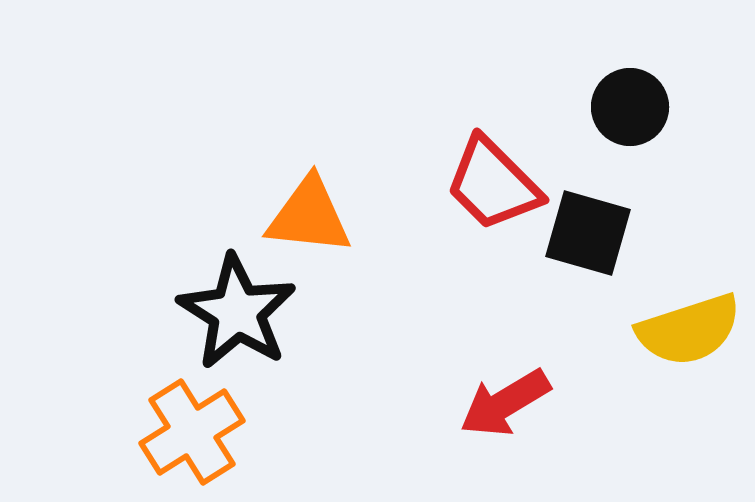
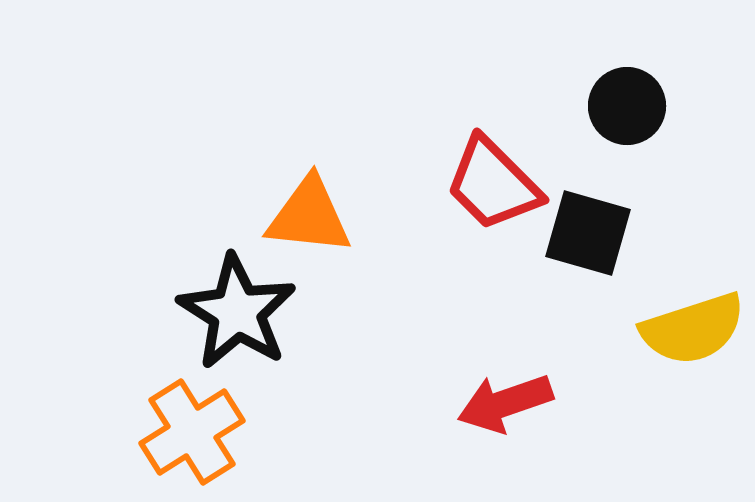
black circle: moved 3 px left, 1 px up
yellow semicircle: moved 4 px right, 1 px up
red arrow: rotated 12 degrees clockwise
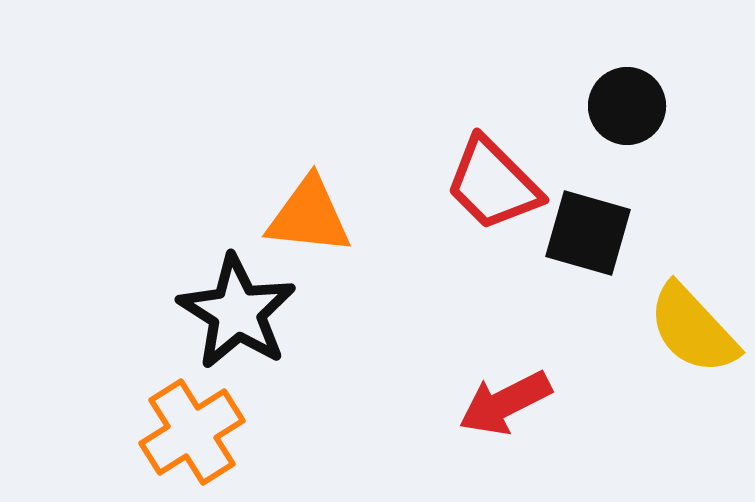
yellow semicircle: rotated 65 degrees clockwise
red arrow: rotated 8 degrees counterclockwise
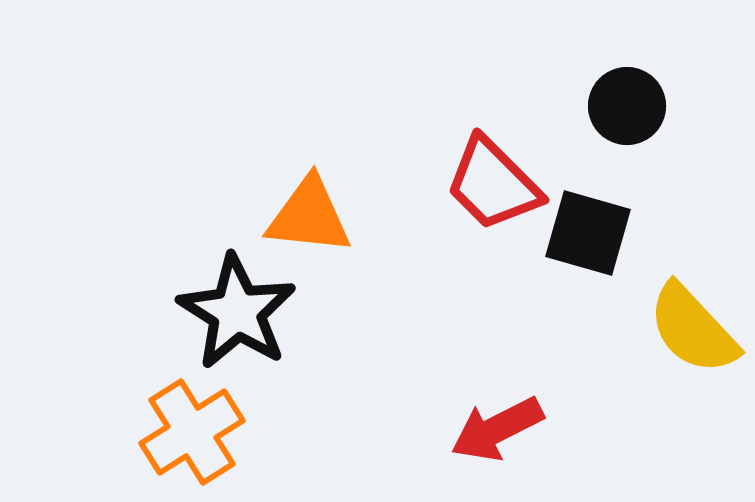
red arrow: moved 8 px left, 26 px down
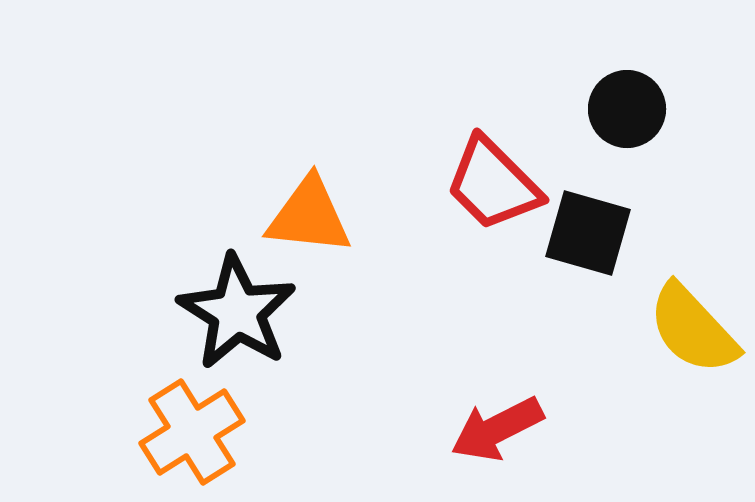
black circle: moved 3 px down
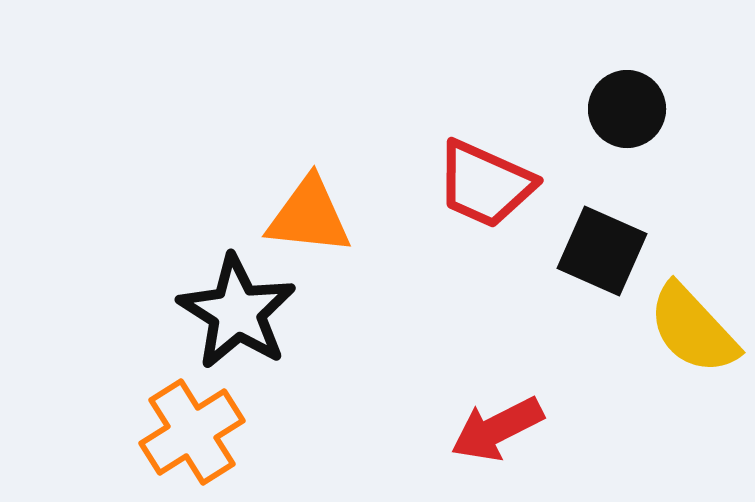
red trapezoid: moved 8 px left; rotated 21 degrees counterclockwise
black square: moved 14 px right, 18 px down; rotated 8 degrees clockwise
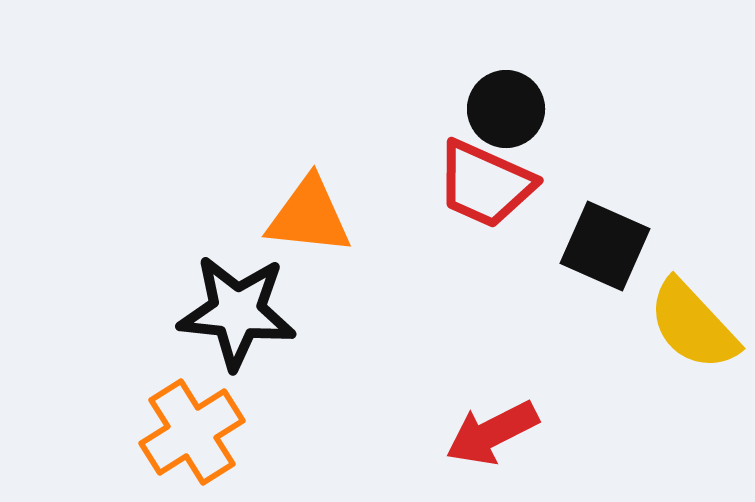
black circle: moved 121 px left
black square: moved 3 px right, 5 px up
black star: rotated 26 degrees counterclockwise
yellow semicircle: moved 4 px up
red arrow: moved 5 px left, 4 px down
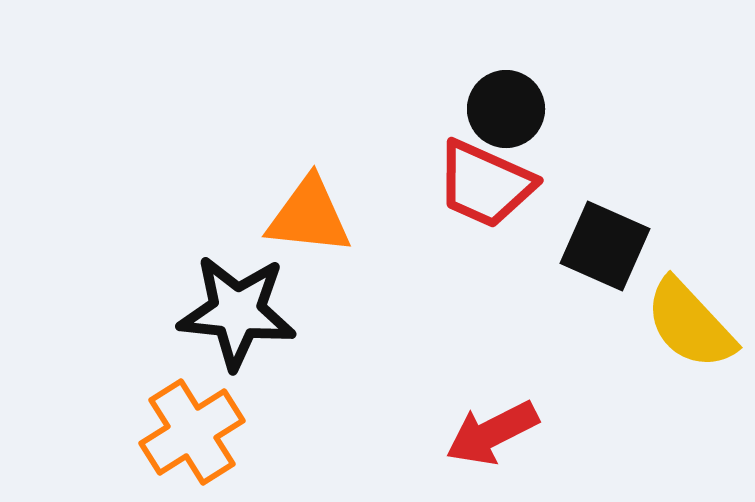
yellow semicircle: moved 3 px left, 1 px up
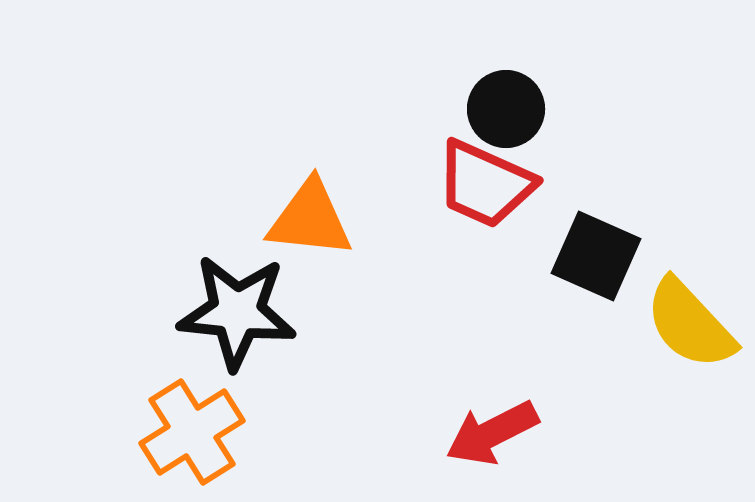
orange triangle: moved 1 px right, 3 px down
black square: moved 9 px left, 10 px down
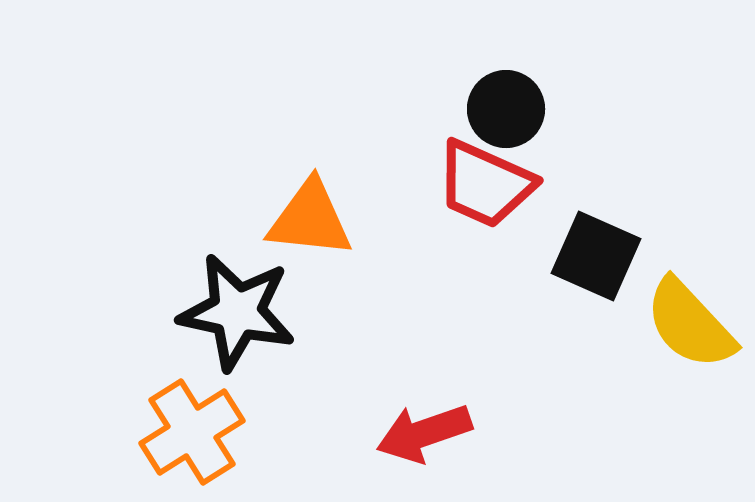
black star: rotated 6 degrees clockwise
red arrow: moved 68 px left; rotated 8 degrees clockwise
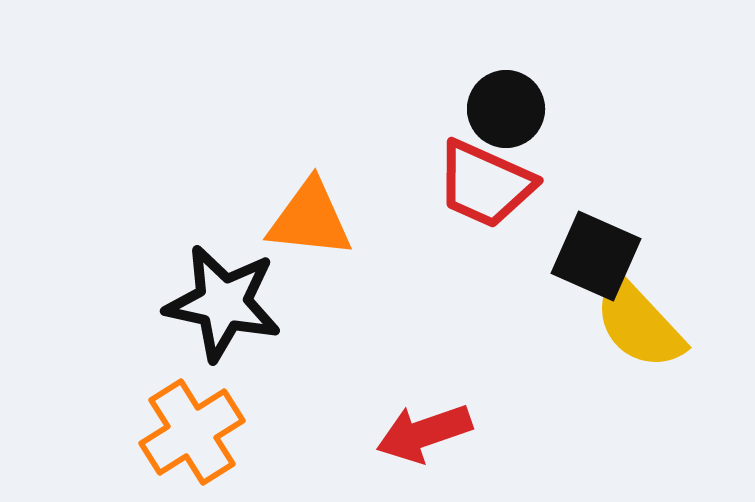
black star: moved 14 px left, 9 px up
yellow semicircle: moved 51 px left
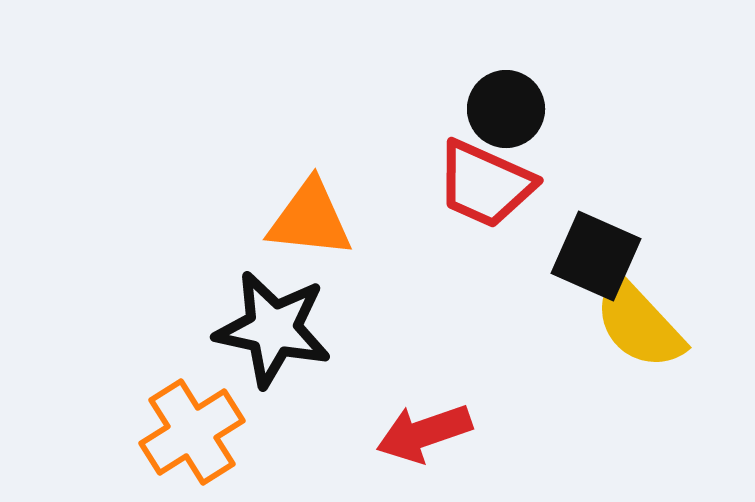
black star: moved 50 px right, 26 px down
